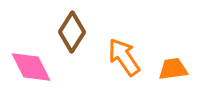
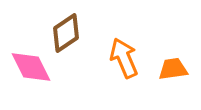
brown diamond: moved 6 px left, 1 px down; rotated 24 degrees clockwise
orange arrow: moved 1 px down; rotated 12 degrees clockwise
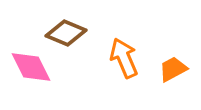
brown diamond: rotated 57 degrees clockwise
orange trapezoid: rotated 20 degrees counterclockwise
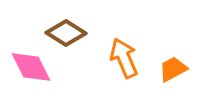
brown diamond: rotated 9 degrees clockwise
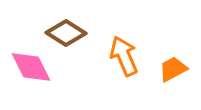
orange arrow: moved 2 px up
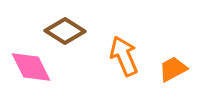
brown diamond: moved 1 px left, 2 px up
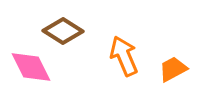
brown diamond: moved 2 px left
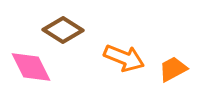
brown diamond: moved 1 px up
orange arrow: moved 2 px down; rotated 135 degrees clockwise
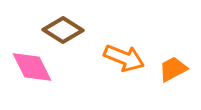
pink diamond: moved 1 px right
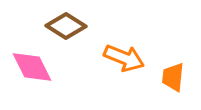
brown diamond: moved 3 px right, 4 px up
orange trapezoid: moved 8 px down; rotated 56 degrees counterclockwise
